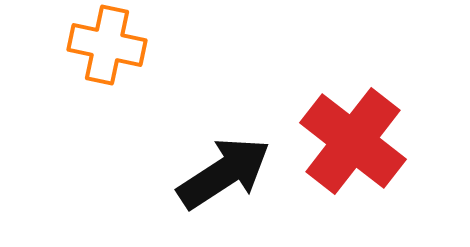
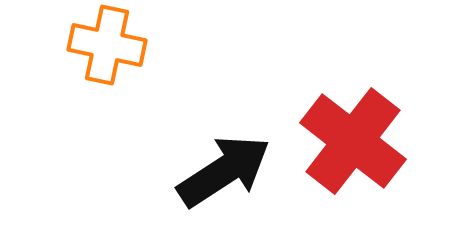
black arrow: moved 2 px up
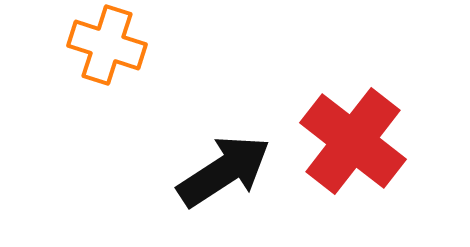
orange cross: rotated 6 degrees clockwise
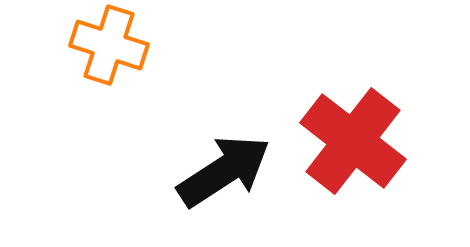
orange cross: moved 2 px right
